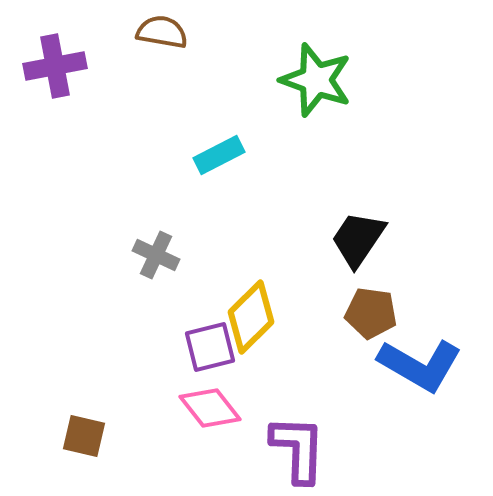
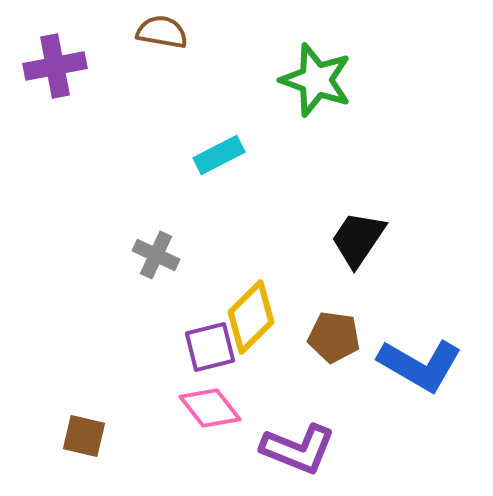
brown pentagon: moved 37 px left, 24 px down
purple L-shape: rotated 110 degrees clockwise
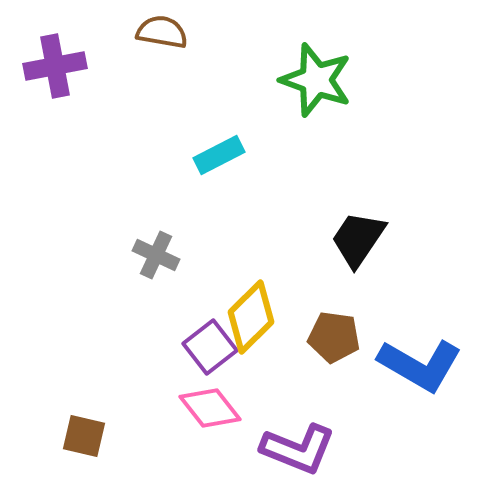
purple square: rotated 24 degrees counterclockwise
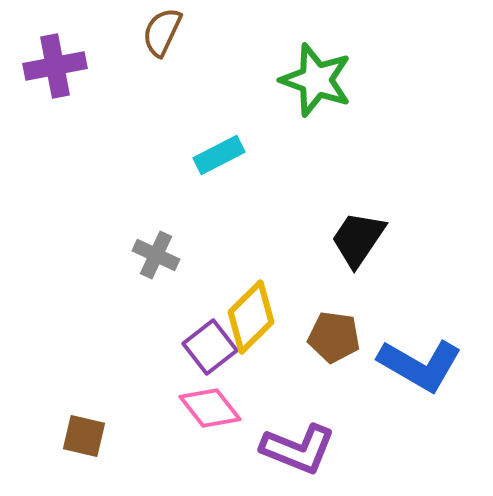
brown semicircle: rotated 75 degrees counterclockwise
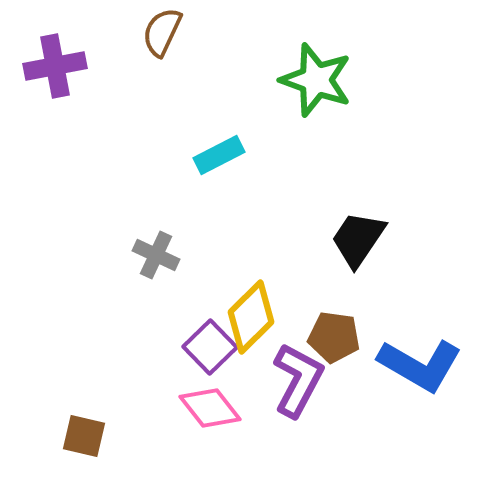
purple square: rotated 6 degrees counterclockwise
purple L-shape: moved 69 px up; rotated 84 degrees counterclockwise
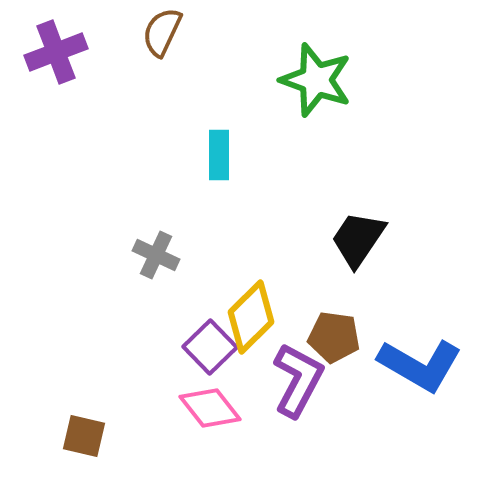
purple cross: moved 1 px right, 14 px up; rotated 10 degrees counterclockwise
cyan rectangle: rotated 63 degrees counterclockwise
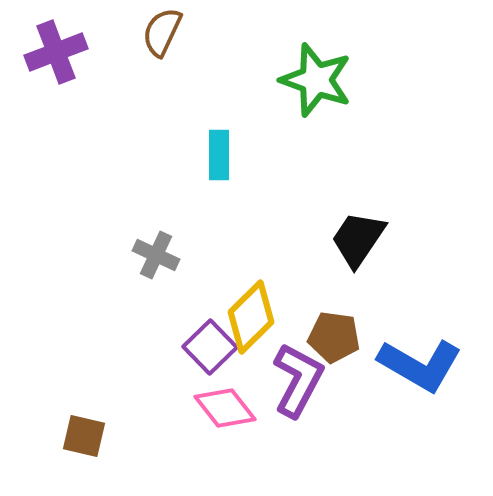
pink diamond: moved 15 px right
